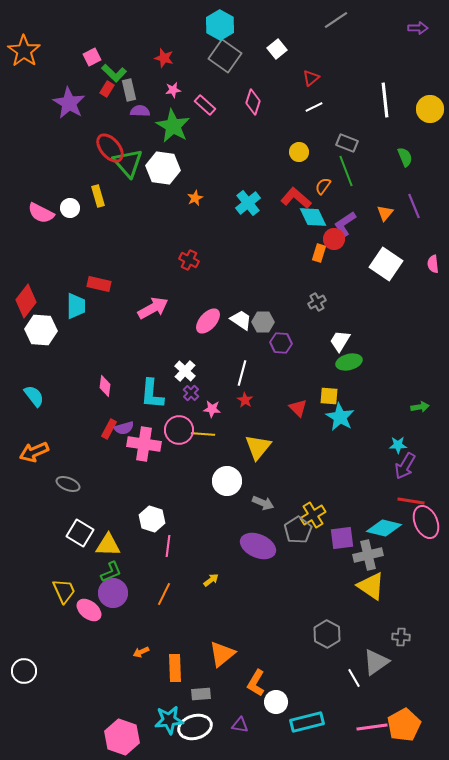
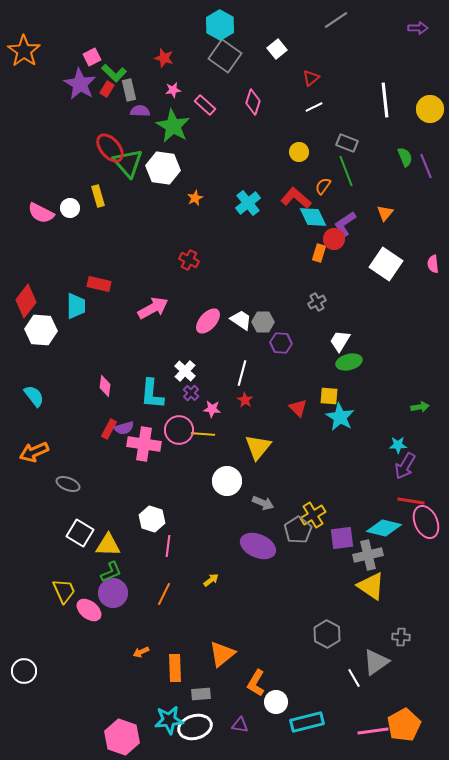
purple star at (69, 103): moved 11 px right, 19 px up
purple line at (414, 206): moved 12 px right, 40 px up
pink line at (372, 727): moved 1 px right, 4 px down
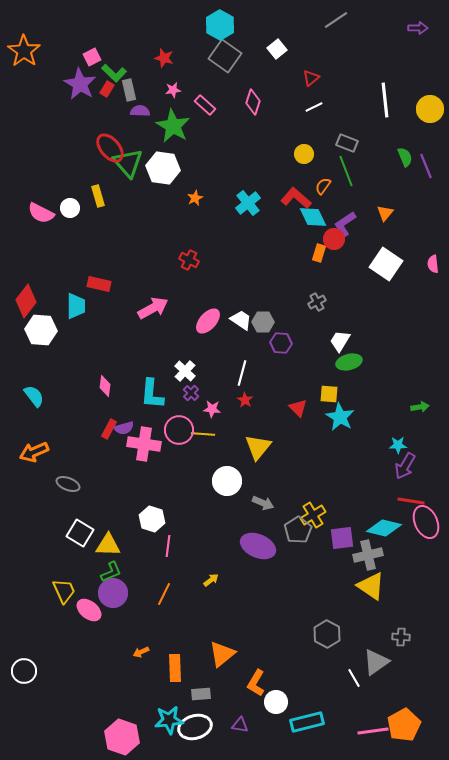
yellow circle at (299, 152): moved 5 px right, 2 px down
yellow square at (329, 396): moved 2 px up
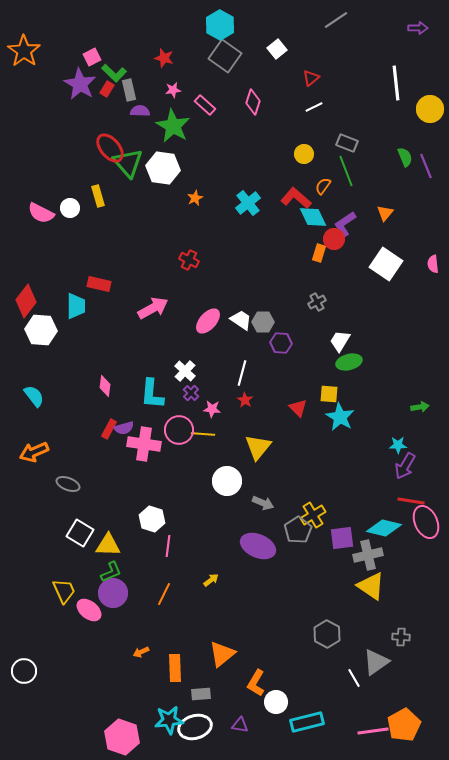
white line at (385, 100): moved 11 px right, 17 px up
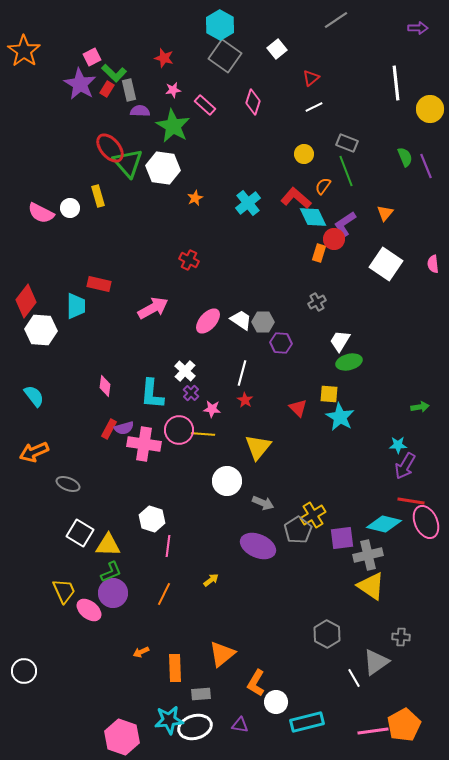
cyan diamond at (384, 528): moved 4 px up
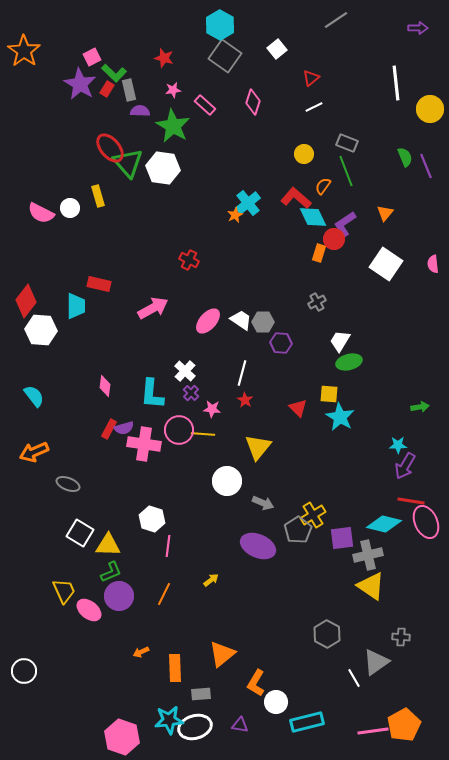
orange star at (195, 198): moved 40 px right, 17 px down
purple circle at (113, 593): moved 6 px right, 3 px down
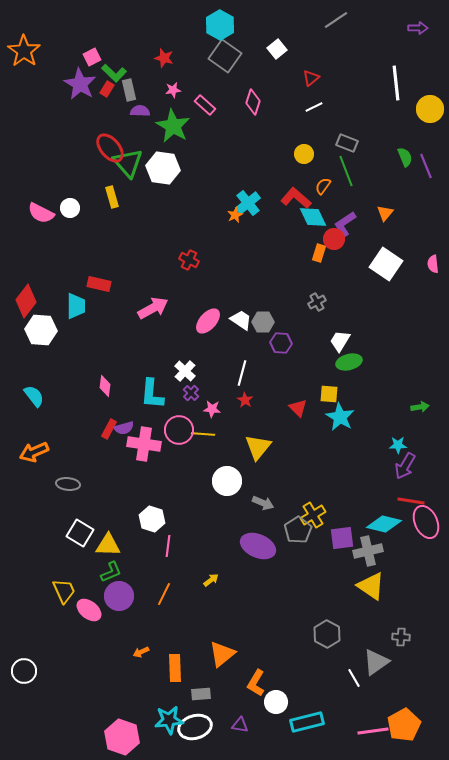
yellow rectangle at (98, 196): moved 14 px right, 1 px down
gray ellipse at (68, 484): rotated 15 degrees counterclockwise
gray cross at (368, 555): moved 4 px up
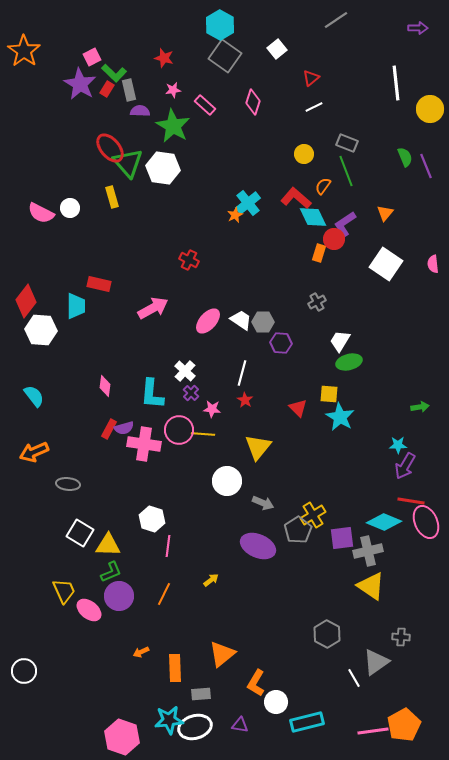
cyan diamond at (384, 524): moved 2 px up; rotated 8 degrees clockwise
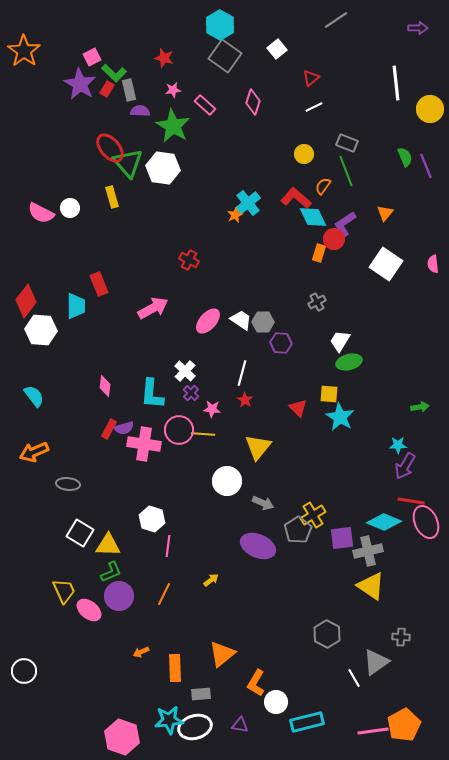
red rectangle at (99, 284): rotated 55 degrees clockwise
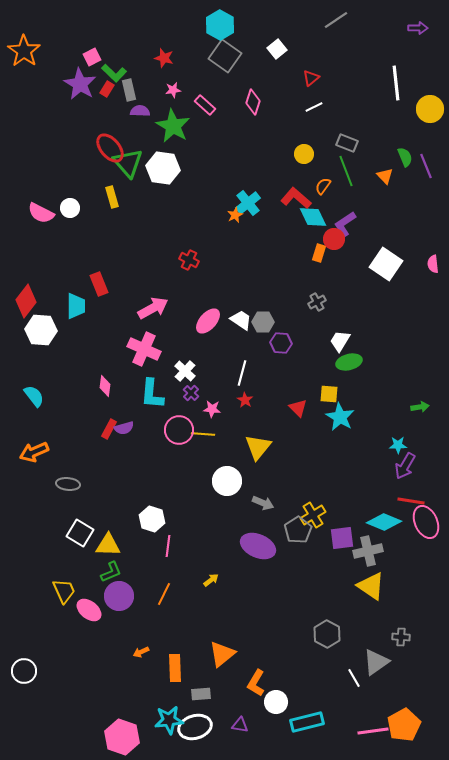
orange triangle at (385, 213): moved 37 px up; rotated 24 degrees counterclockwise
pink cross at (144, 444): moved 95 px up; rotated 16 degrees clockwise
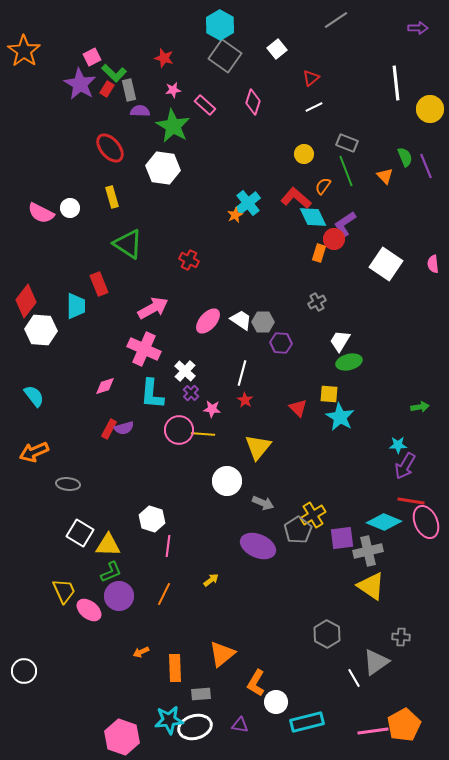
green triangle at (128, 163): moved 81 px down; rotated 16 degrees counterclockwise
pink diamond at (105, 386): rotated 65 degrees clockwise
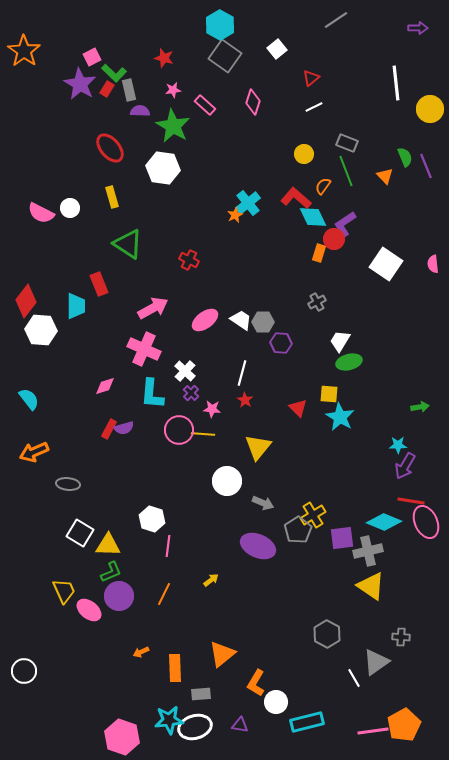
pink ellipse at (208, 321): moved 3 px left, 1 px up; rotated 12 degrees clockwise
cyan semicircle at (34, 396): moved 5 px left, 3 px down
